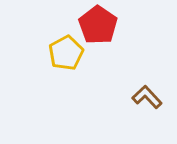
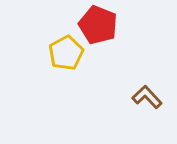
red pentagon: rotated 12 degrees counterclockwise
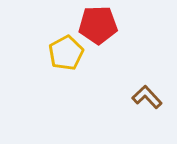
red pentagon: rotated 24 degrees counterclockwise
